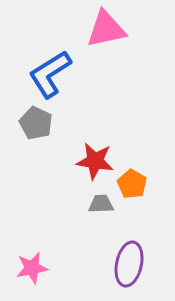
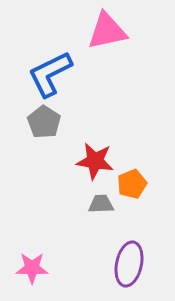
pink triangle: moved 1 px right, 2 px down
blue L-shape: rotated 6 degrees clockwise
gray pentagon: moved 8 px right, 1 px up; rotated 8 degrees clockwise
orange pentagon: rotated 20 degrees clockwise
pink star: rotated 12 degrees clockwise
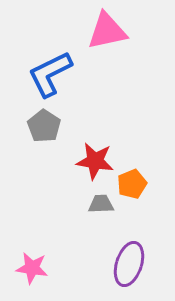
gray pentagon: moved 4 px down
purple ellipse: rotated 6 degrees clockwise
pink star: rotated 8 degrees clockwise
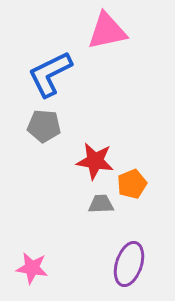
gray pentagon: rotated 28 degrees counterclockwise
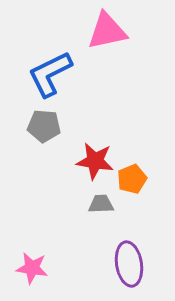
orange pentagon: moved 5 px up
purple ellipse: rotated 27 degrees counterclockwise
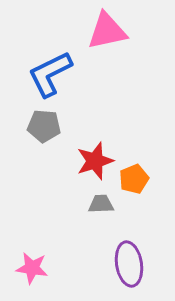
red star: rotated 27 degrees counterclockwise
orange pentagon: moved 2 px right
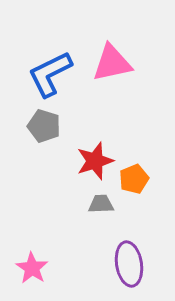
pink triangle: moved 5 px right, 32 px down
gray pentagon: rotated 12 degrees clockwise
pink star: rotated 24 degrees clockwise
